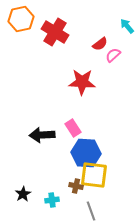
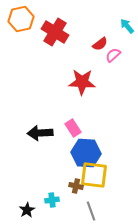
black arrow: moved 2 px left, 2 px up
black star: moved 4 px right, 16 px down
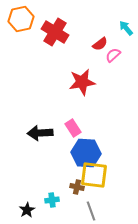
cyan arrow: moved 1 px left, 2 px down
red star: rotated 12 degrees counterclockwise
brown cross: moved 1 px right, 1 px down
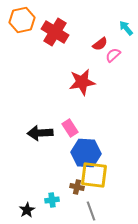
orange hexagon: moved 1 px right, 1 px down
pink rectangle: moved 3 px left
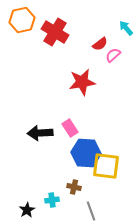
yellow square: moved 12 px right, 9 px up
brown cross: moved 3 px left
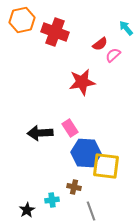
red cross: rotated 12 degrees counterclockwise
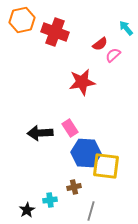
brown cross: rotated 24 degrees counterclockwise
cyan cross: moved 2 px left
gray line: rotated 36 degrees clockwise
